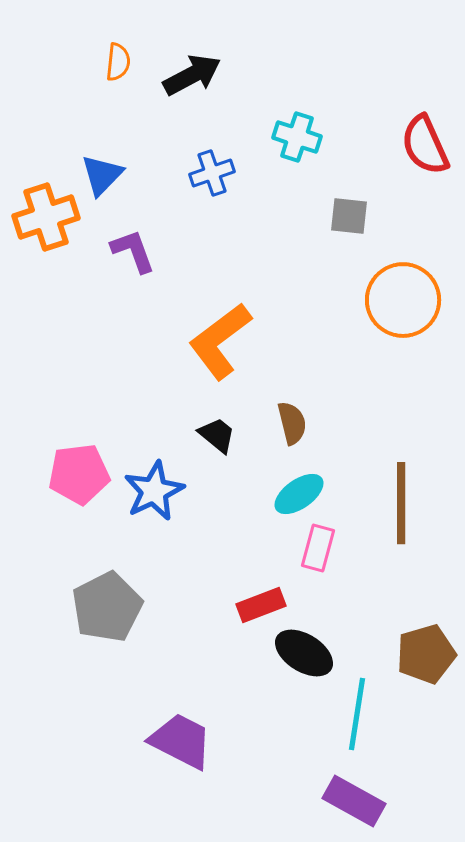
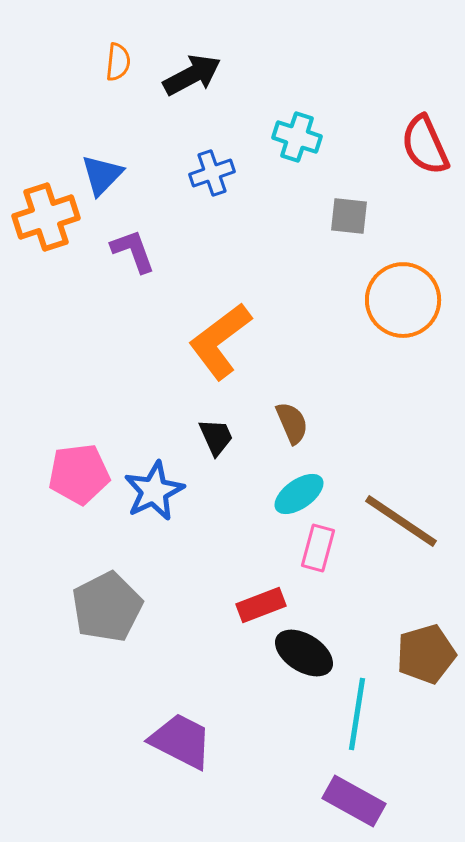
brown semicircle: rotated 9 degrees counterclockwise
black trapezoid: moved 1 px left, 2 px down; rotated 27 degrees clockwise
brown line: moved 18 px down; rotated 56 degrees counterclockwise
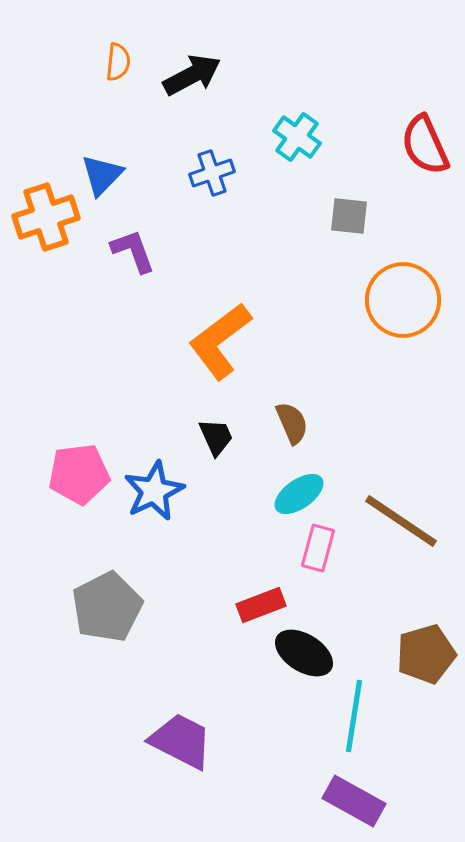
cyan cross: rotated 18 degrees clockwise
cyan line: moved 3 px left, 2 px down
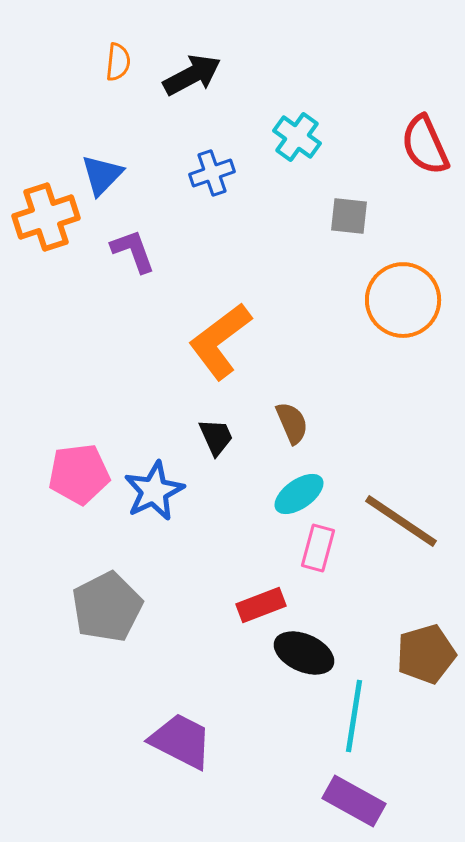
black ellipse: rotated 8 degrees counterclockwise
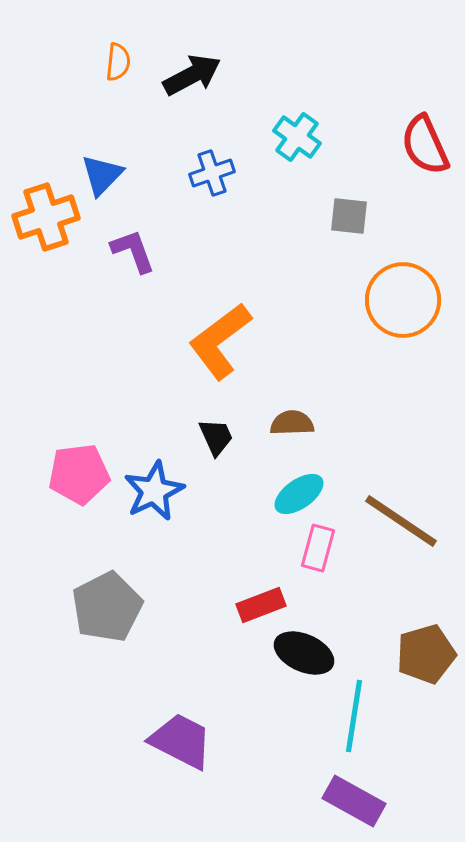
brown semicircle: rotated 69 degrees counterclockwise
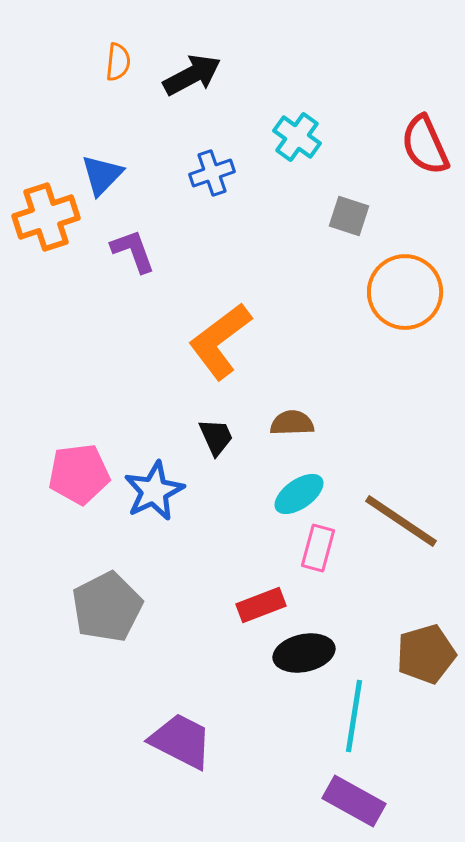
gray square: rotated 12 degrees clockwise
orange circle: moved 2 px right, 8 px up
black ellipse: rotated 36 degrees counterclockwise
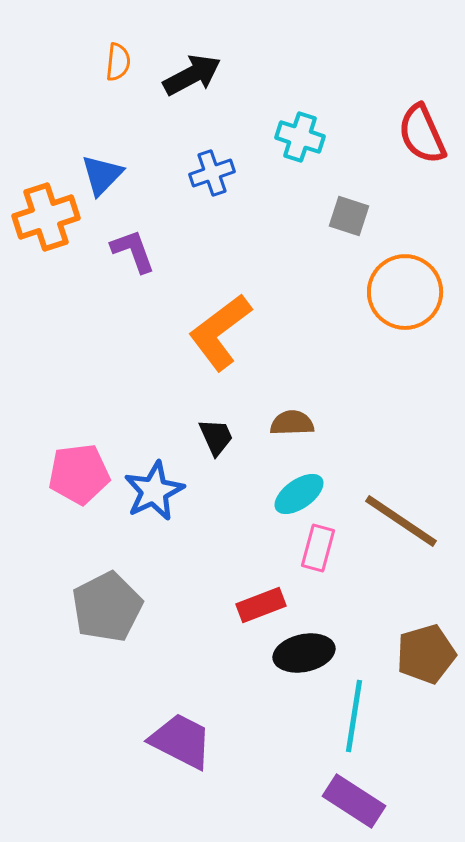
cyan cross: moved 3 px right; rotated 18 degrees counterclockwise
red semicircle: moved 3 px left, 11 px up
orange L-shape: moved 9 px up
purple rectangle: rotated 4 degrees clockwise
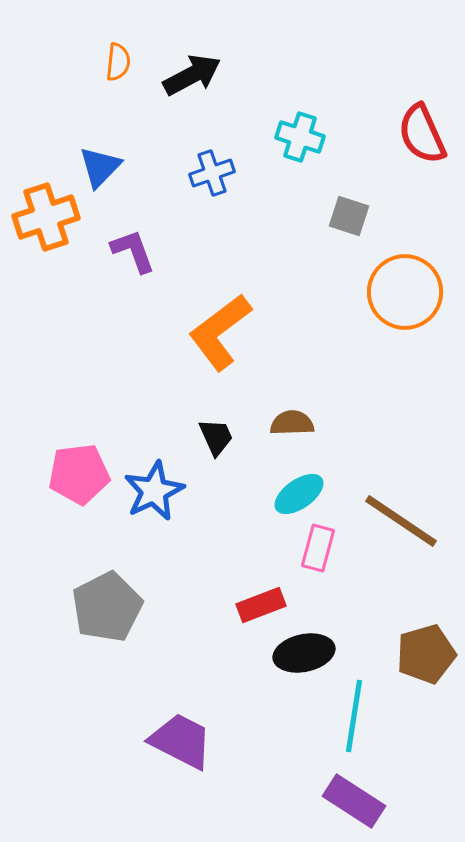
blue triangle: moved 2 px left, 8 px up
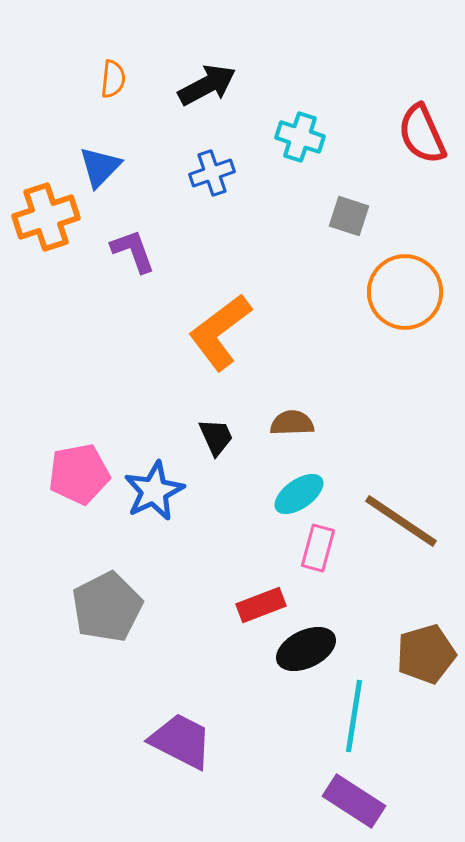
orange semicircle: moved 5 px left, 17 px down
black arrow: moved 15 px right, 10 px down
pink pentagon: rotated 4 degrees counterclockwise
black ellipse: moved 2 px right, 4 px up; rotated 14 degrees counterclockwise
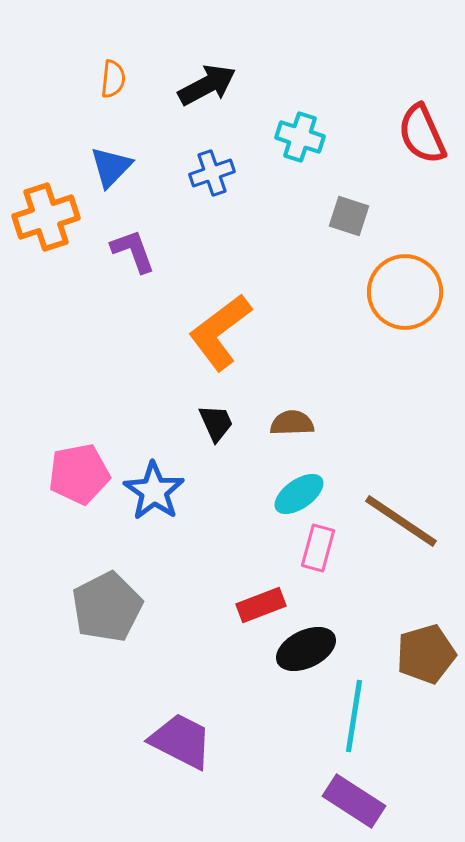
blue triangle: moved 11 px right
black trapezoid: moved 14 px up
blue star: rotated 12 degrees counterclockwise
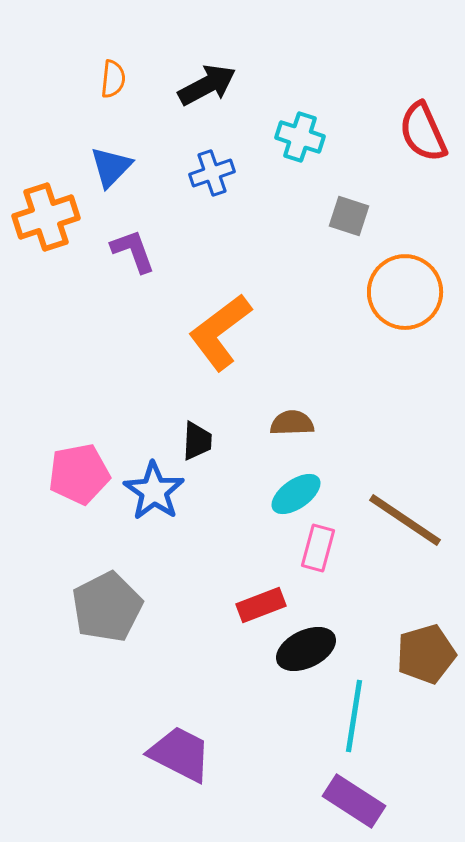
red semicircle: moved 1 px right, 2 px up
black trapezoid: moved 19 px left, 18 px down; rotated 27 degrees clockwise
cyan ellipse: moved 3 px left
brown line: moved 4 px right, 1 px up
purple trapezoid: moved 1 px left, 13 px down
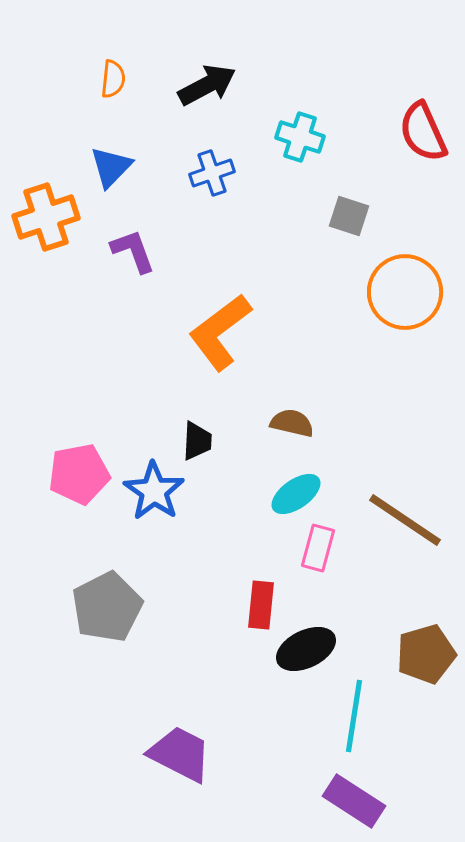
brown semicircle: rotated 15 degrees clockwise
red rectangle: rotated 63 degrees counterclockwise
